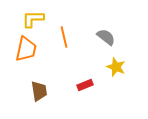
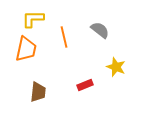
gray semicircle: moved 6 px left, 7 px up
brown trapezoid: moved 1 px left, 1 px down; rotated 15 degrees clockwise
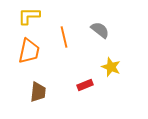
yellow L-shape: moved 4 px left, 3 px up
orange trapezoid: moved 3 px right, 2 px down
yellow star: moved 5 px left
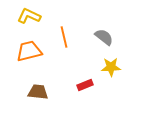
yellow L-shape: rotated 25 degrees clockwise
gray semicircle: moved 4 px right, 7 px down
orange trapezoid: rotated 116 degrees counterclockwise
yellow star: rotated 24 degrees counterclockwise
brown trapezoid: rotated 90 degrees counterclockwise
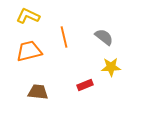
yellow L-shape: moved 1 px left
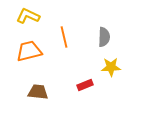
gray semicircle: rotated 54 degrees clockwise
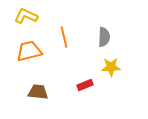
yellow L-shape: moved 2 px left
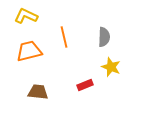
yellow star: rotated 24 degrees clockwise
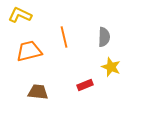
yellow L-shape: moved 6 px left, 1 px up
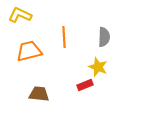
orange line: rotated 10 degrees clockwise
yellow star: moved 13 px left
brown trapezoid: moved 1 px right, 2 px down
